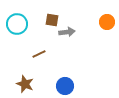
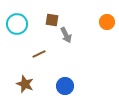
gray arrow: moved 1 px left, 3 px down; rotated 70 degrees clockwise
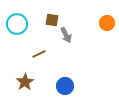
orange circle: moved 1 px down
brown star: moved 2 px up; rotated 18 degrees clockwise
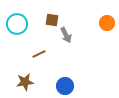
brown star: rotated 24 degrees clockwise
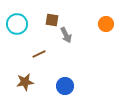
orange circle: moved 1 px left, 1 px down
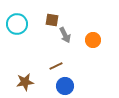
orange circle: moved 13 px left, 16 px down
gray arrow: moved 1 px left
brown line: moved 17 px right, 12 px down
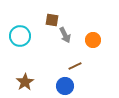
cyan circle: moved 3 px right, 12 px down
brown line: moved 19 px right
brown star: rotated 24 degrees counterclockwise
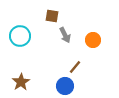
brown square: moved 4 px up
brown line: moved 1 px down; rotated 24 degrees counterclockwise
brown star: moved 4 px left
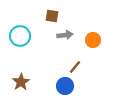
gray arrow: rotated 70 degrees counterclockwise
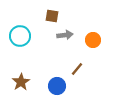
brown line: moved 2 px right, 2 px down
blue circle: moved 8 px left
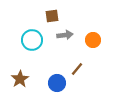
brown square: rotated 16 degrees counterclockwise
cyan circle: moved 12 px right, 4 px down
brown star: moved 1 px left, 3 px up
blue circle: moved 3 px up
